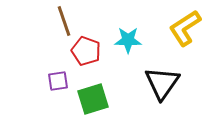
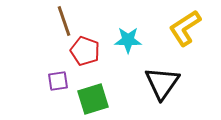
red pentagon: moved 1 px left
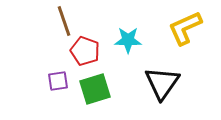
yellow L-shape: rotated 9 degrees clockwise
green square: moved 2 px right, 10 px up
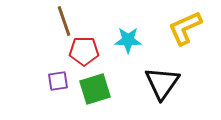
red pentagon: moved 1 px left; rotated 20 degrees counterclockwise
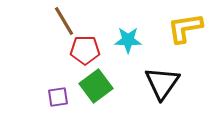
brown line: rotated 12 degrees counterclockwise
yellow L-shape: rotated 15 degrees clockwise
red pentagon: moved 1 px right, 1 px up
purple square: moved 16 px down
green square: moved 1 px right, 3 px up; rotated 20 degrees counterclockwise
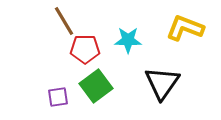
yellow L-shape: rotated 30 degrees clockwise
red pentagon: moved 1 px up
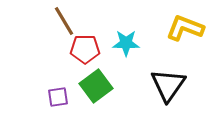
cyan star: moved 2 px left, 3 px down
black triangle: moved 6 px right, 2 px down
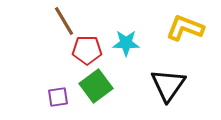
red pentagon: moved 2 px right, 1 px down
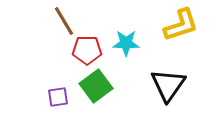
yellow L-shape: moved 4 px left, 3 px up; rotated 141 degrees clockwise
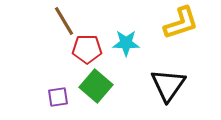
yellow L-shape: moved 2 px up
red pentagon: moved 1 px up
green square: rotated 12 degrees counterclockwise
